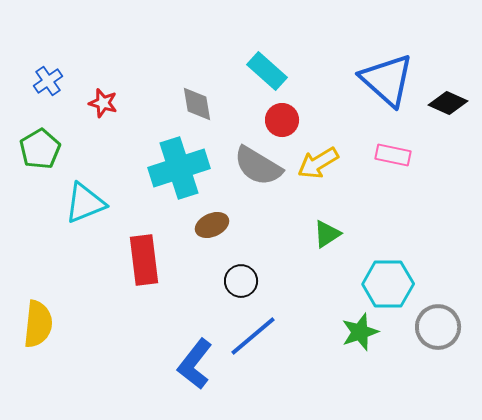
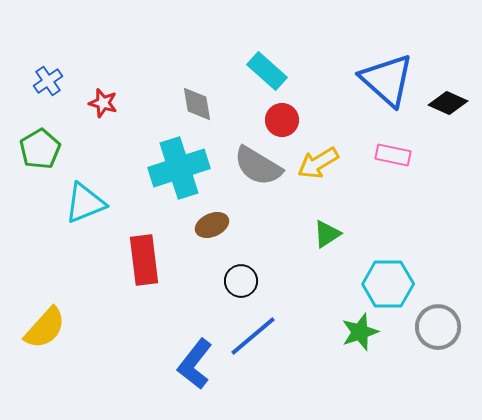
yellow semicircle: moved 7 px right, 4 px down; rotated 36 degrees clockwise
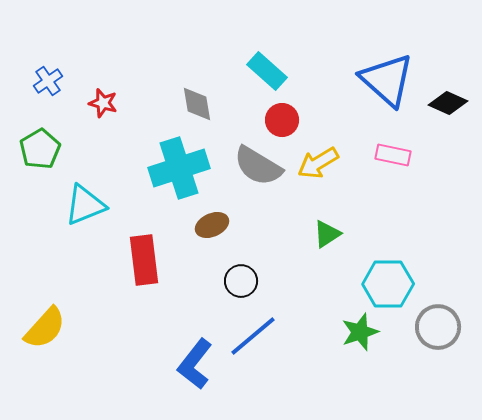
cyan triangle: moved 2 px down
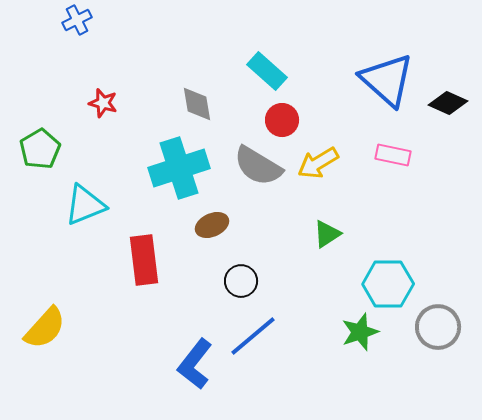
blue cross: moved 29 px right, 61 px up; rotated 8 degrees clockwise
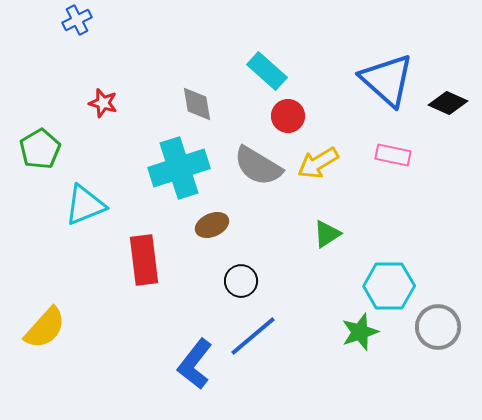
red circle: moved 6 px right, 4 px up
cyan hexagon: moved 1 px right, 2 px down
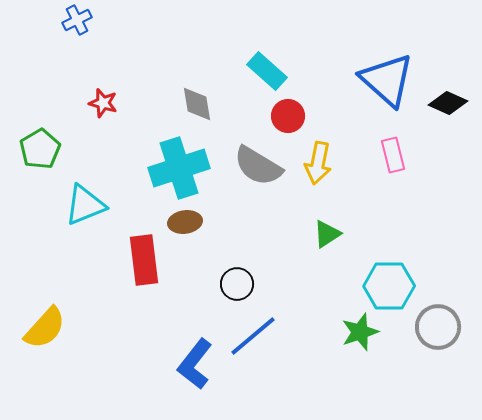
pink rectangle: rotated 64 degrees clockwise
yellow arrow: rotated 48 degrees counterclockwise
brown ellipse: moved 27 px left, 3 px up; rotated 16 degrees clockwise
black circle: moved 4 px left, 3 px down
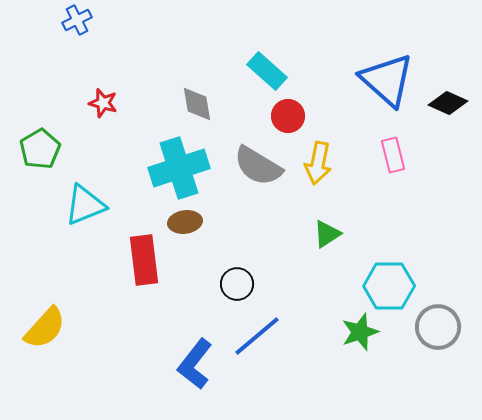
blue line: moved 4 px right
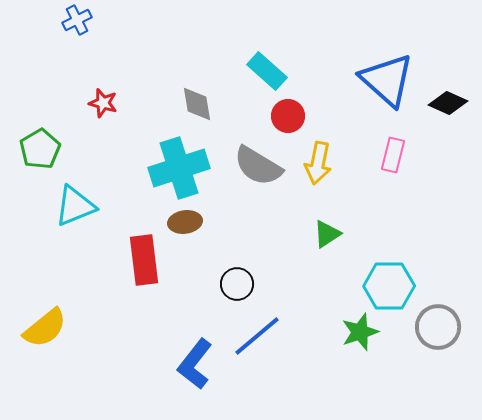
pink rectangle: rotated 28 degrees clockwise
cyan triangle: moved 10 px left, 1 px down
yellow semicircle: rotated 9 degrees clockwise
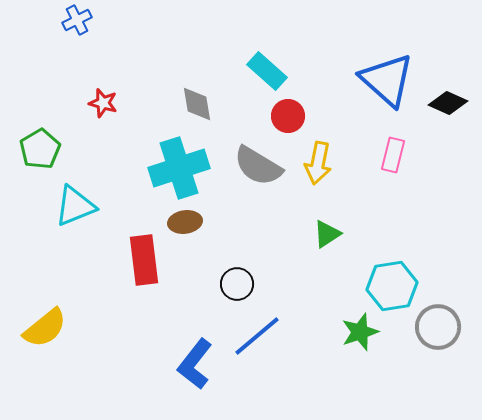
cyan hexagon: moved 3 px right; rotated 9 degrees counterclockwise
